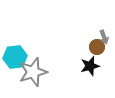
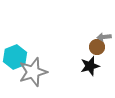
gray arrow: rotated 104 degrees clockwise
cyan hexagon: rotated 15 degrees counterclockwise
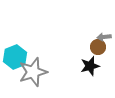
brown circle: moved 1 px right
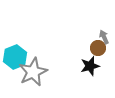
gray arrow: rotated 72 degrees clockwise
brown circle: moved 1 px down
gray star: rotated 8 degrees counterclockwise
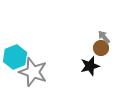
gray arrow: rotated 16 degrees counterclockwise
brown circle: moved 3 px right
gray star: rotated 28 degrees counterclockwise
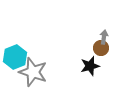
gray arrow: rotated 48 degrees clockwise
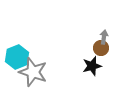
cyan hexagon: moved 2 px right
black star: moved 2 px right
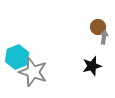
brown circle: moved 3 px left, 21 px up
